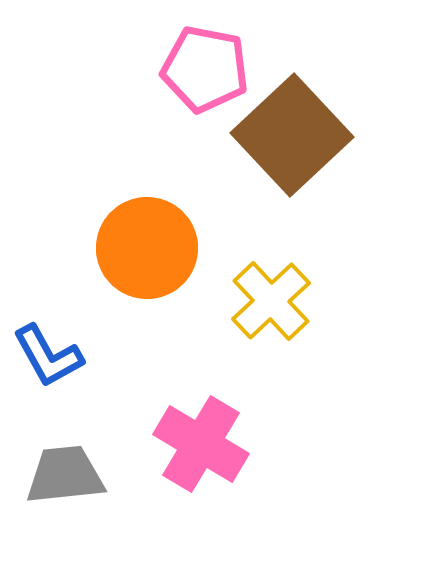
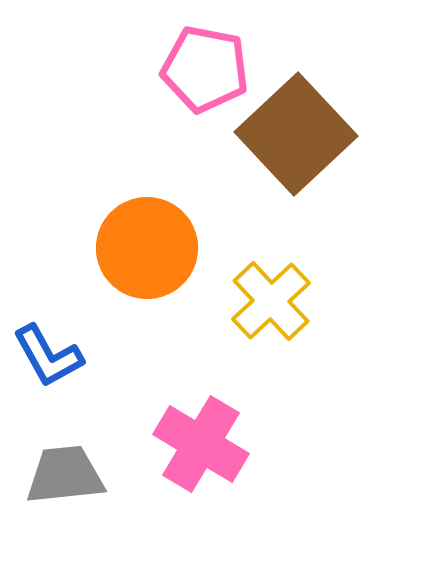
brown square: moved 4 px right, 1 px up
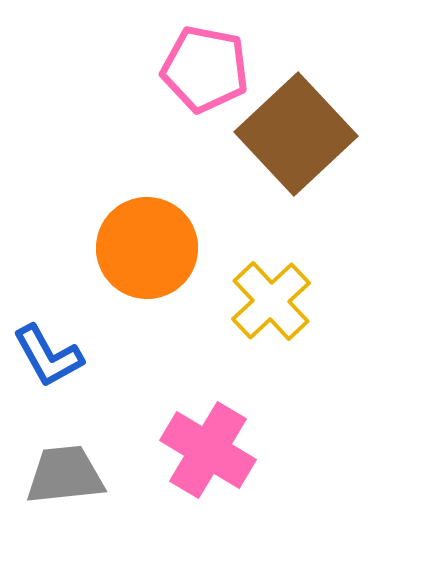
pink cross: moved 7 px right, 6 px down
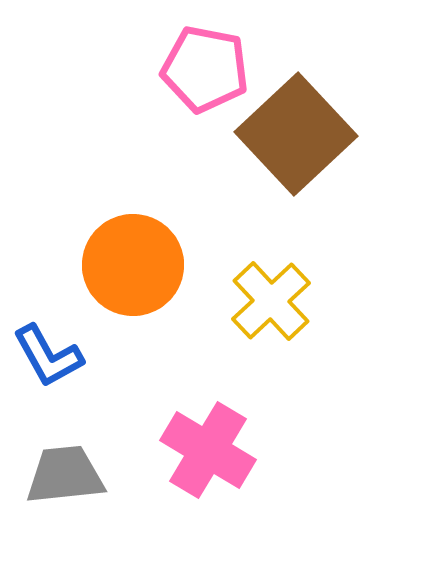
orange circle: moved 14 px left, 17 px down
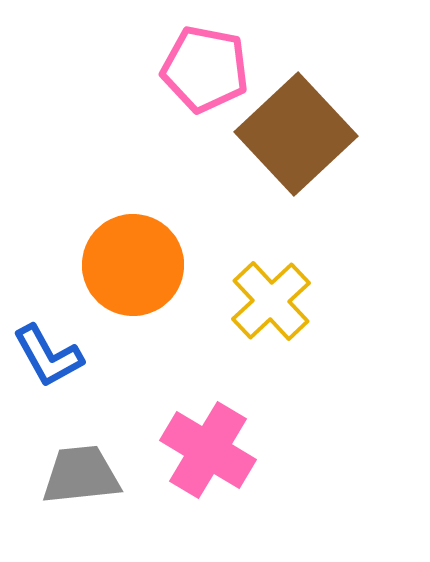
gray trapezoid: moved 16 px right
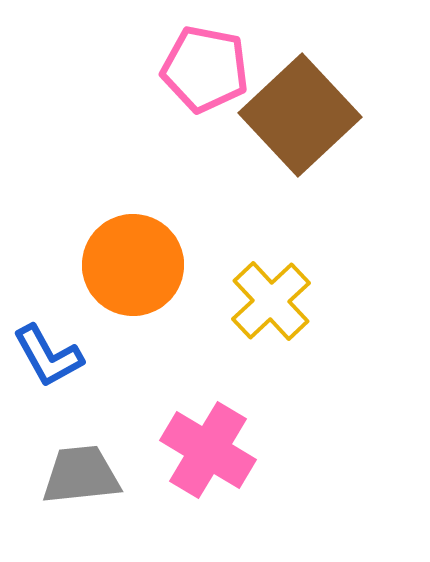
brown square: moved 4 px right, 19 px up
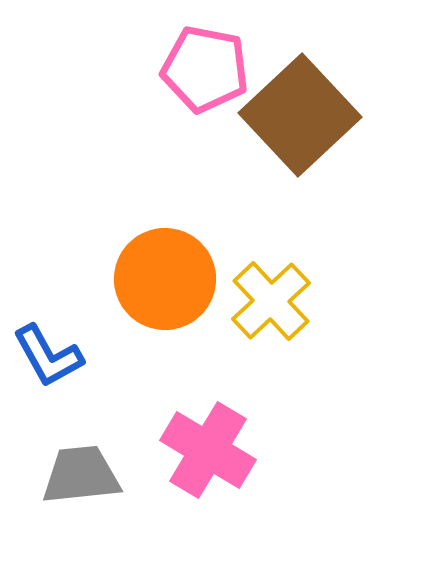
orange circle: moved 32 px right, 14 px down
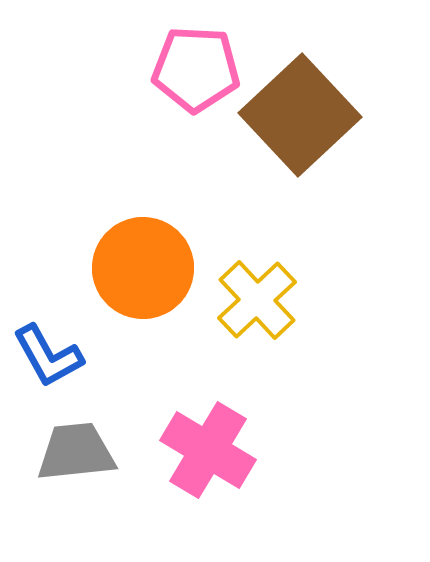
pink pentagon: moved 9 px left; rotated 8 degrees counterclockwise
orange circle: moved 22 px left, 11 px up
yellow cross: moved 14 px left, 1 px up
gray trapezoid: moved 5 px left, 23 px up
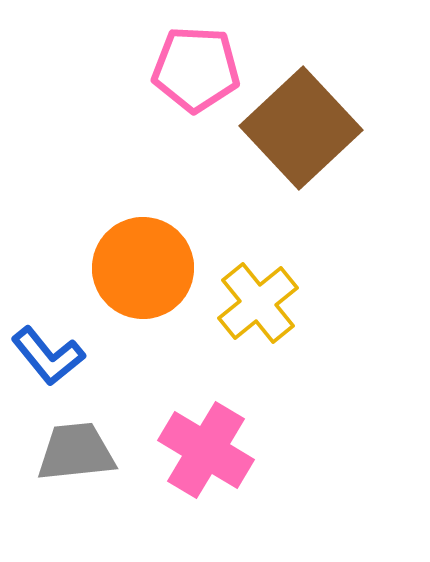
brown square: moved 1 px right, 13 px down
yellow cross: moved 1 px right, 3 px down; rotated 4 degrees clockwise
blue L-shape: rotated 10 degrees counterclockwise
pink cross: moved 2 px left
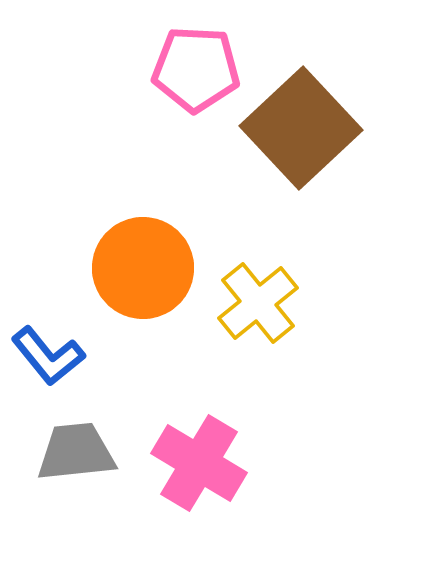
pink cross: moved 7 px left, 13 px down
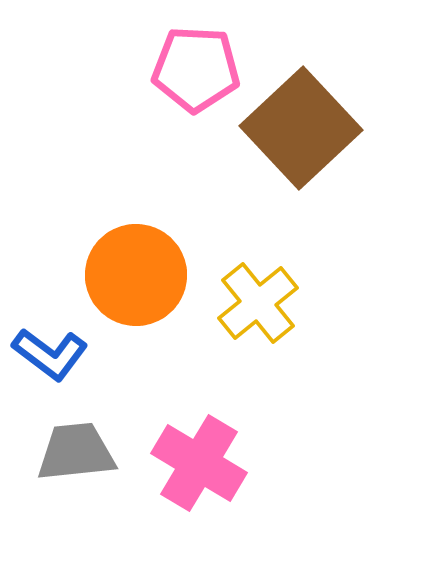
orange circle: moved 7 px left, 7 px down
blue L-shape: moved 2 px right, 2 px up; rotated 14 degrees counterclockwise
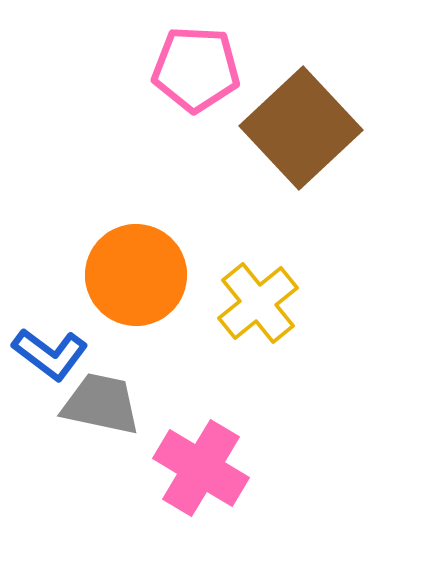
gray trapezoid: moved 25 px right, 48 px up; rotated 18 degrees clockwise
pink cross: moved 2 px right, 5 px down
